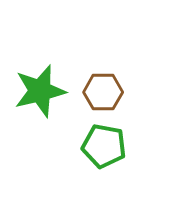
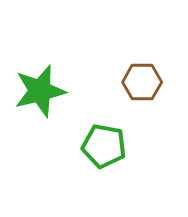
brown hexagon: moved 39 px right, 10 px up
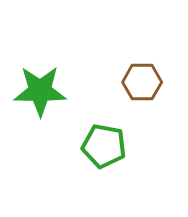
green star: rotated 14 degrees clockwise
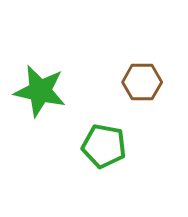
green star: rotated 12 degrees clockwise
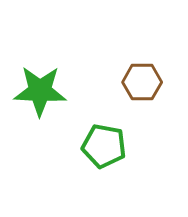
green star: rotated 10 degrees counterclockwise
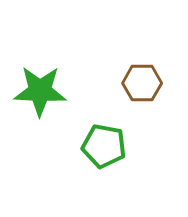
brown hexagon: moved 1 px down
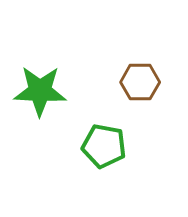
brown hexagon: moved 2 px left, 1 px up
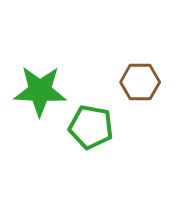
green pentagon: moved 13 px left, 19 px up
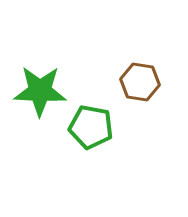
brown hexagon: rotated 9 degrees clockwise
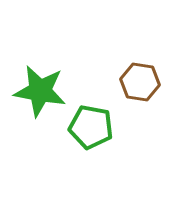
green star: rotated 8 degrees clockwise
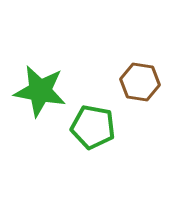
green pentagon: moved 2 px right
